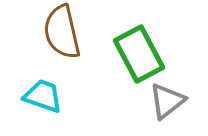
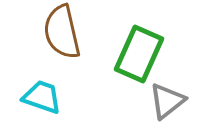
green rectangle: rotated 52 degrees clockwise
cyan trapezoid: moved 1 px left, 1 px down
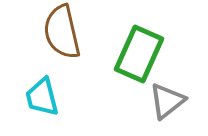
cyan trapezoid: rotated 123 degrees counterclockwise
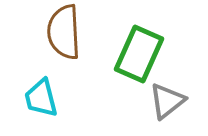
brown semicircle: moved 2 px right; rotated 10 degrees clockwise
cyan trapezoid: moved 1 px left, 1 px down
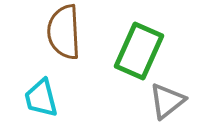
green rectangle: moved 3 px up
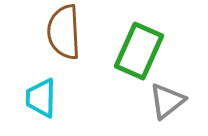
cyan trapezoid: rotated 15 degrees clockwise
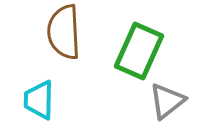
cyan trapezoid: moved 2 px left, 2 px down
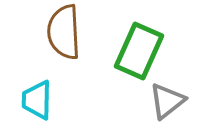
cyan trapezoid: moved 2 px left
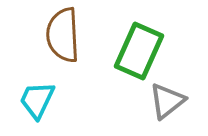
brown semicircle: moved 1 px left, 3 px down
cyan trapezoid: rotated 24 degrees clockwise
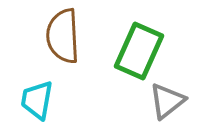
brown semicircle: moved 1 px down
cyan trapezoid: rotated 15 degrees counterclockwise
